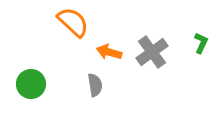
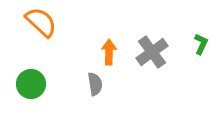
orange semicircle: moved 32 px left
green L-shape: moved 1 px down
orange arrow: rotated 75 degrees clockwise
gray semicircle: moved 1 px up
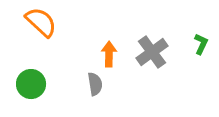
orange arrow: moved 2 px down
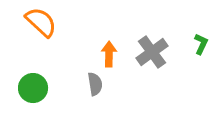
green circle: moved 2 px right, 4 px down
